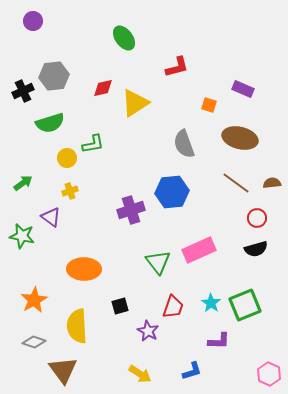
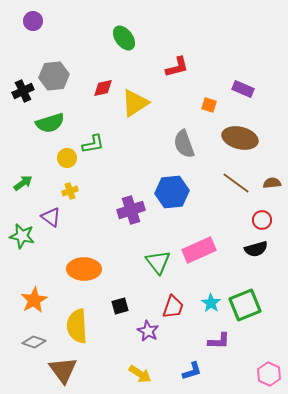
red circle: moved 5 px right, 2 px down
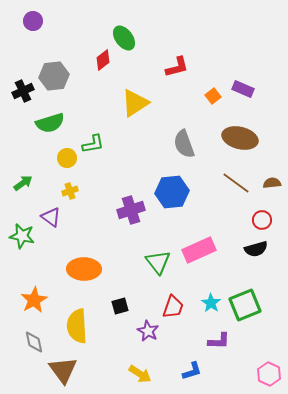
red diamond: moved 28 px up; rotated 25 degrees counterclockwise
orange square: moved 4 px right, 9 px up; rotated 35 degrees clockwise
gray diamond: rotated 60 degrees clockwise
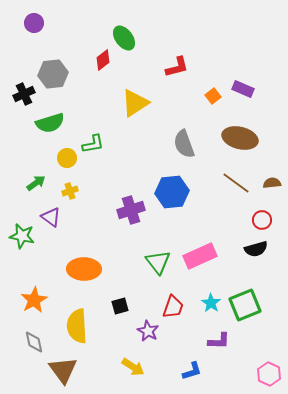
purple circle: moved 1 px right, 2 px down
gray hexagon: moved 1 px left, 2 px up
black cross: moved 1 px right, 3 px down
green arrow: moved 13 px right
pink rectangle: moved 1 px right, 6 px down
yellow arrow: moved 7 px left, 7 px up
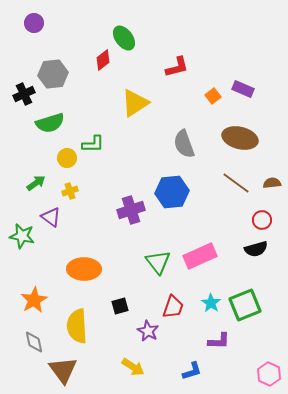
green L-shape: rotated 10 degrees clockwise
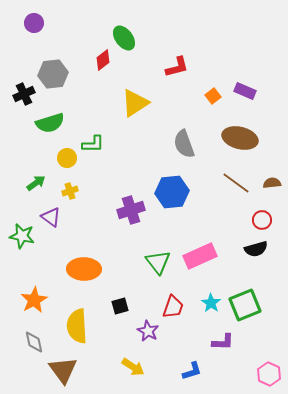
purple rectangle: moved 2 px right, 2 px down
purple L-shape: moved 4 px right, 1 px down
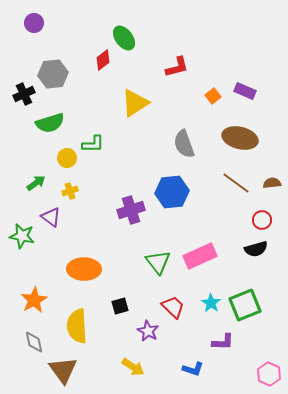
red trapezoid: rotated 65 degrees counterclockwise
blue L-shape: moved 1 px right, 2 px up; rotated 35 degrees clockwise
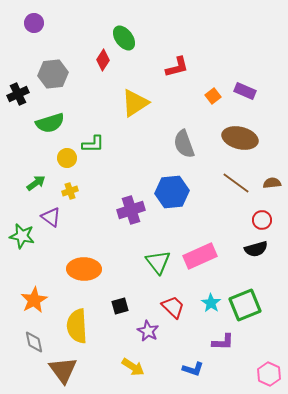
red diamond: rotated 20 degrees counterclockwise
black cross: moved 6 px left
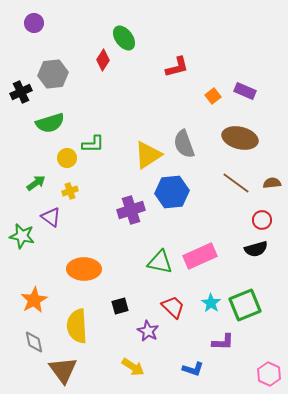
black cross: moved 3 px right, 2 px up
yellow triangle: moved 13 px right, 52 px down
green triangle: moved 2 px right; rotated 40 degrees counterclockwise
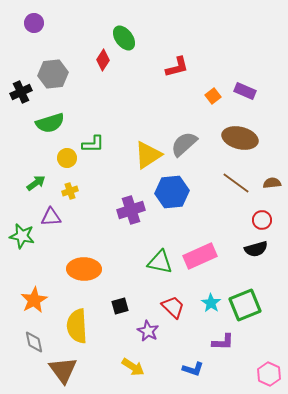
gray semicircle: rotated 68 degrees clockwise
purple triangle: rotated 40 degrees counterclockwise
